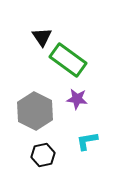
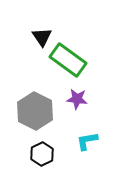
black hexagon: moved 1 px left, 1 px up; rotated 15 degrees counterclockwise
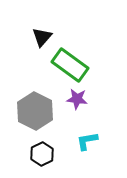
black triangle: rotated 15 degrees clockwise
green rectangle: moved 2 px right, 5 px down
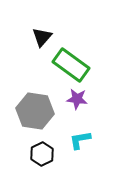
green rectangle: moved 1 px right
gray hexagon: rotated 18 degrees counterclockwise
cyan L-shape: moved 7 px left, 1 px up
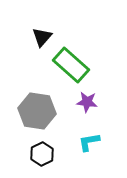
green rectangle: rotated 6 degrees clockwise
purple star: moved 10 px right, 3 px down
gray hexagon: moved 2 px right
cyan L-shape: moved 9 px right, 2 px down
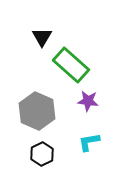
black triangle: rotated 10 degrees counterclockwise
purple star: moved 1 px right, 1 px up
gray hexagon: rotated 15 degrees clockwise
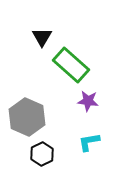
gray hexagon: moved 10 px left, 6 px down
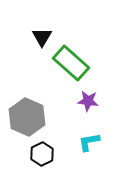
green rectangle: moved 2 px up
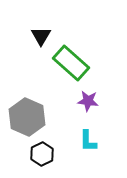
black triangle: moved 1 px left, 1 px up
cyan L-shape: moved 1 px left, 1 px up; rotated 80 degrees counterclockwise
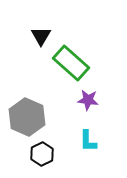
purple star: moved 1 px up
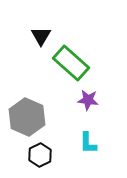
cyan L-shape: moved 2 px down
black hexagon: moved 2 px left, 1 px down
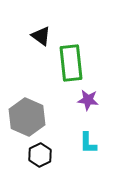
black triangle: rotated 25 degrees counterclockwise
green rectangle: rotated 42 degrees clockwise
